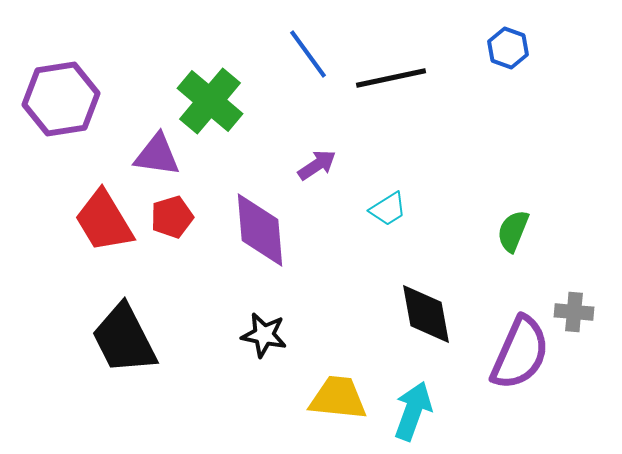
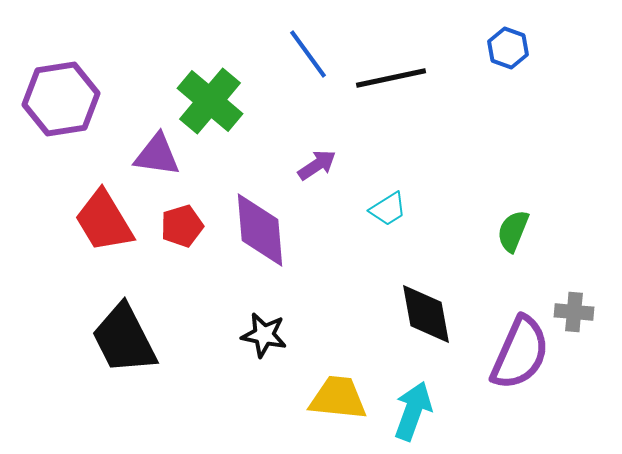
red pentagon: moved 10 px right, 9 px down
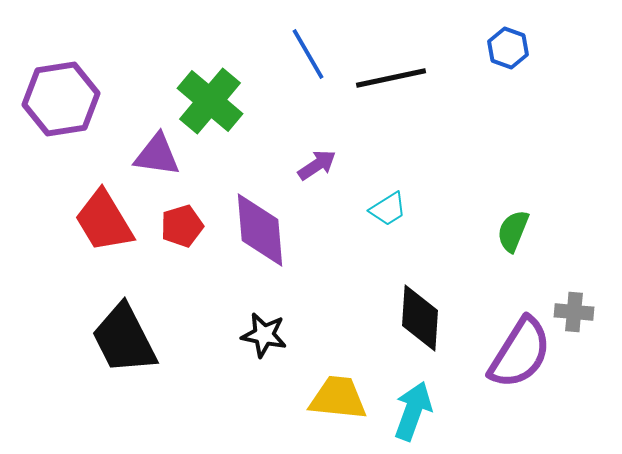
blue line: rotated 6 degrees clockwise
black diamond: moved 6 px left, 4 px down; rotated 14 degrees clockwise
purple semicircle: rotated 8 degrees clockwise
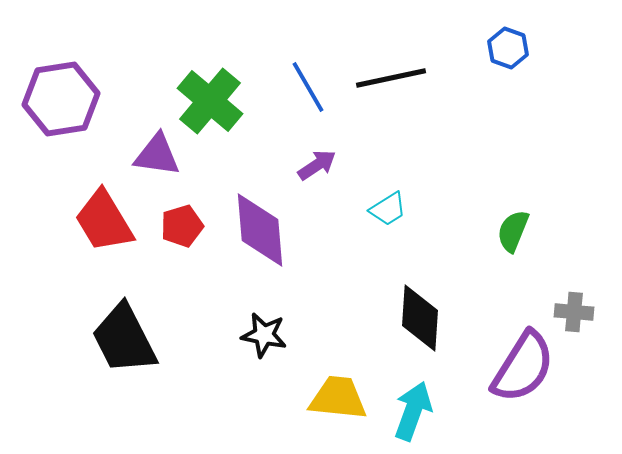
blue line: moved 33 px down
purple semicircle: moved 3 px right, 14 px down
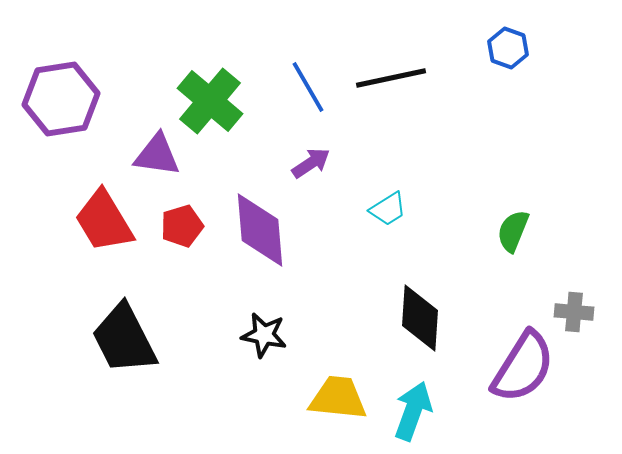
purple arrow: moved 6 px left, 2 px up
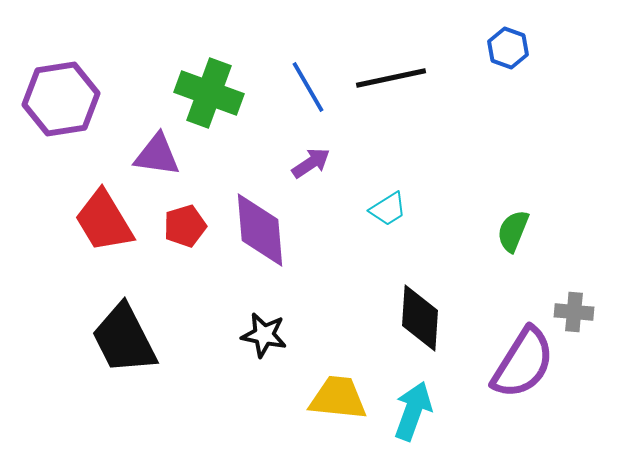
green cross: moved 1 px left, 8 px up; rotated 20 degrees counterclockwise
red pentagon: moved 3 px right
purple semicircle: moved 4 px up
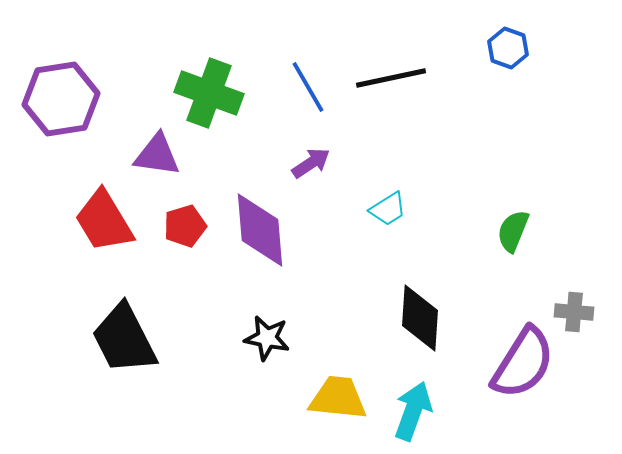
black star: moved 3 px right, 3 px down
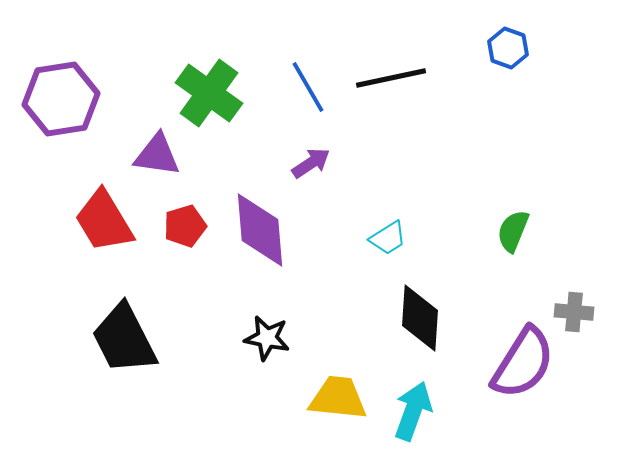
green cross: rotated 16 degrees clockwise
cyan trapezoid: moved 29 px down
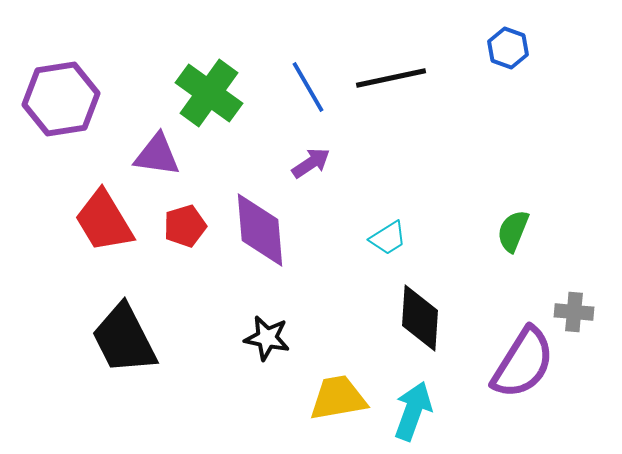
yellow trapezoid: rotated 16 degrees counterclockwise
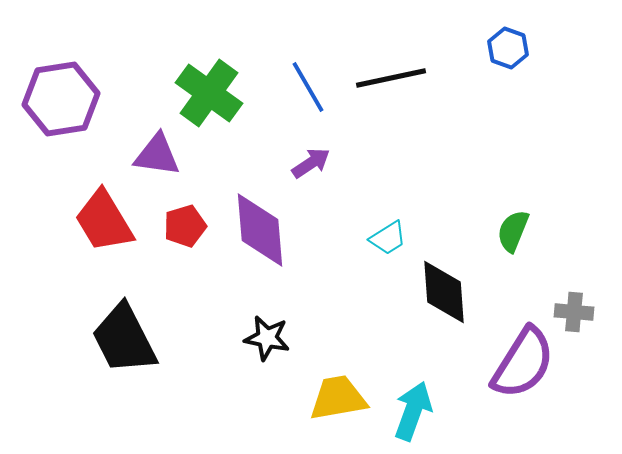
black diamond: moved 24 px right, 26 px up; rotated 8 degrees counterclockwise
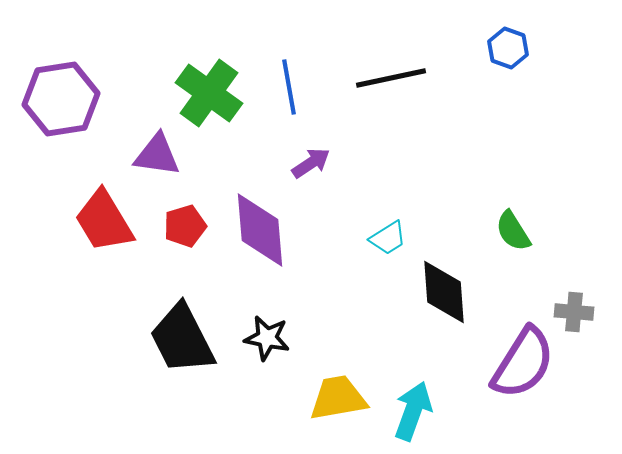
blue line: moved 19 px left; rotated 20 degrees clockwise
green semicircle: rotated 54 degrees counterclockwise
black trapezoid: moved 58 px right
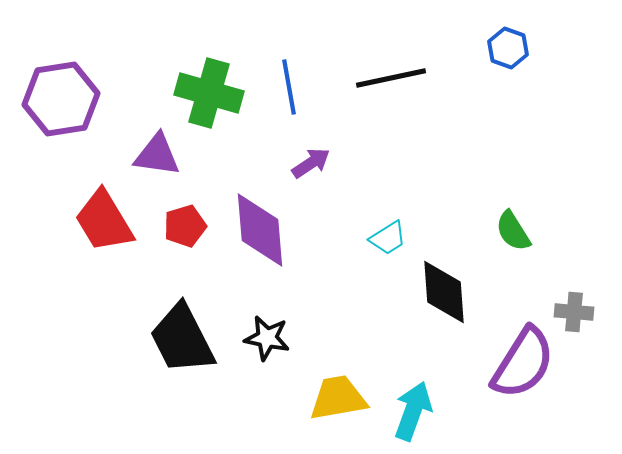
green cross: rotated 20 degrees counterclockwise
